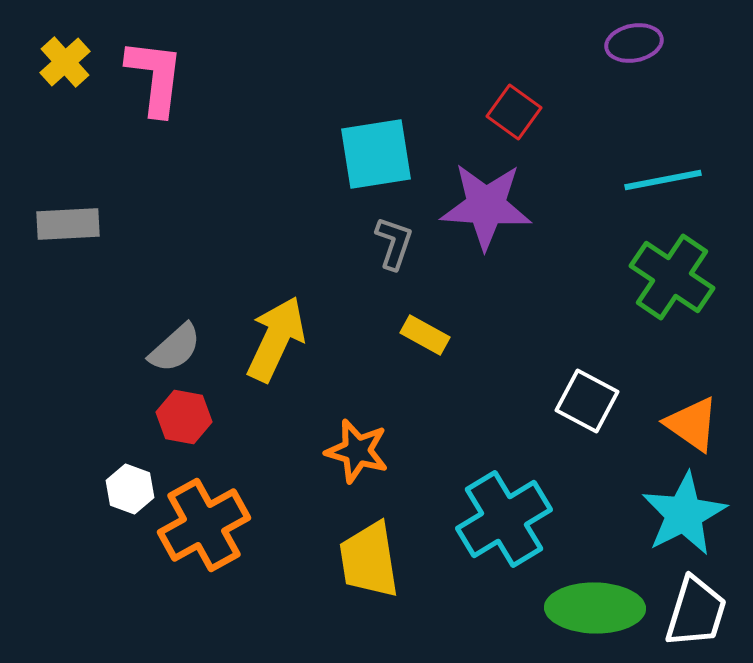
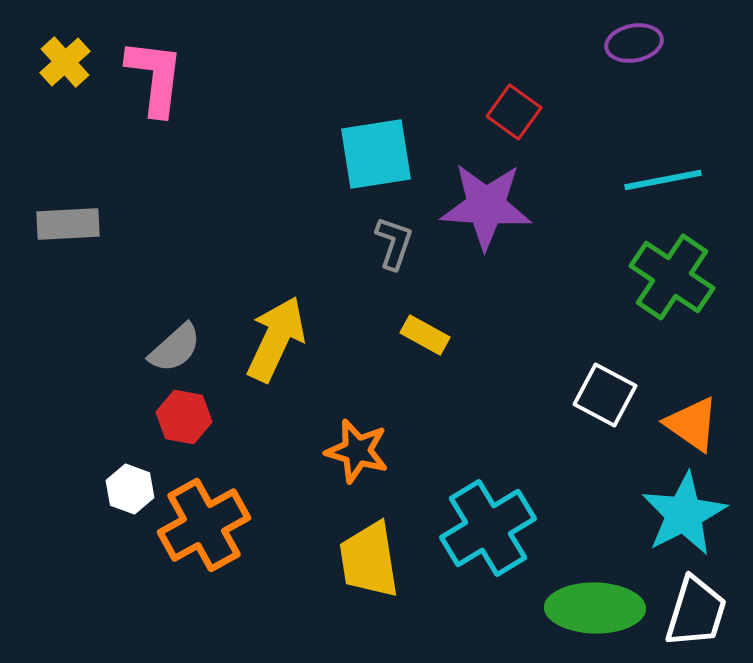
white square: moved 18 px right, 6 px up
cyan cross: moved 16 px left, 9 px down
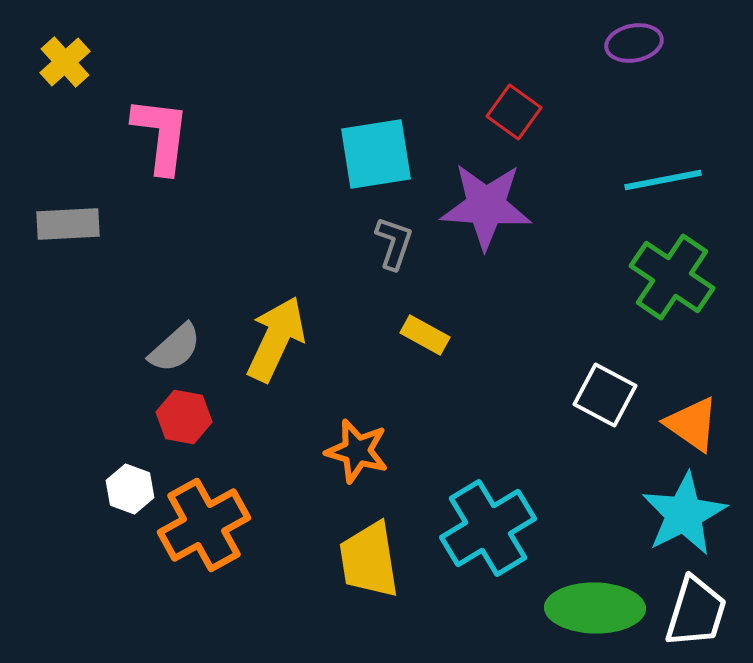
pink L-shape: moved 6 px right, 58 px down
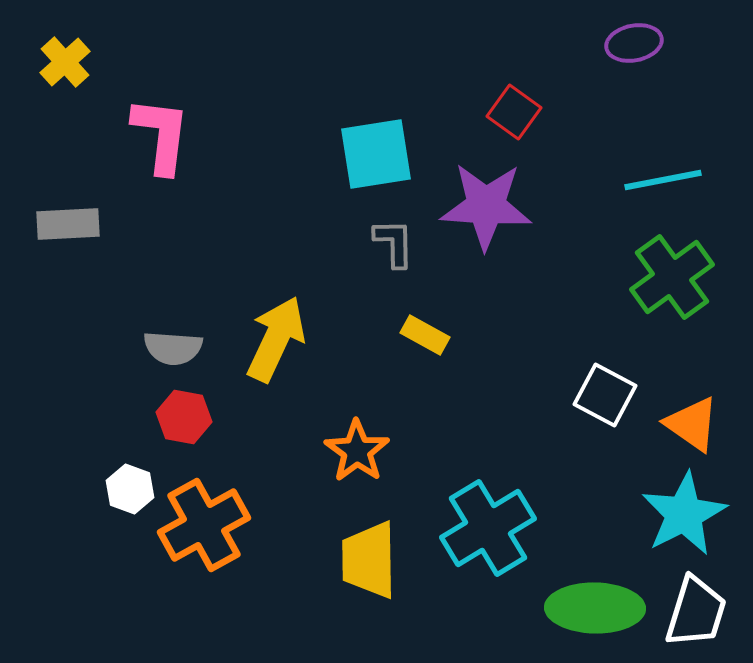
gray L-shape: rotated 20 degrees counterclockwise
green cross: rotated 20 degrees clockwise
gray semicircle: moved 2 px left; rotated 46 degrees clockwise
orange star: rotated 20 degrees clockwise
yellow trapezoid: rotated 8 degrees clockwise
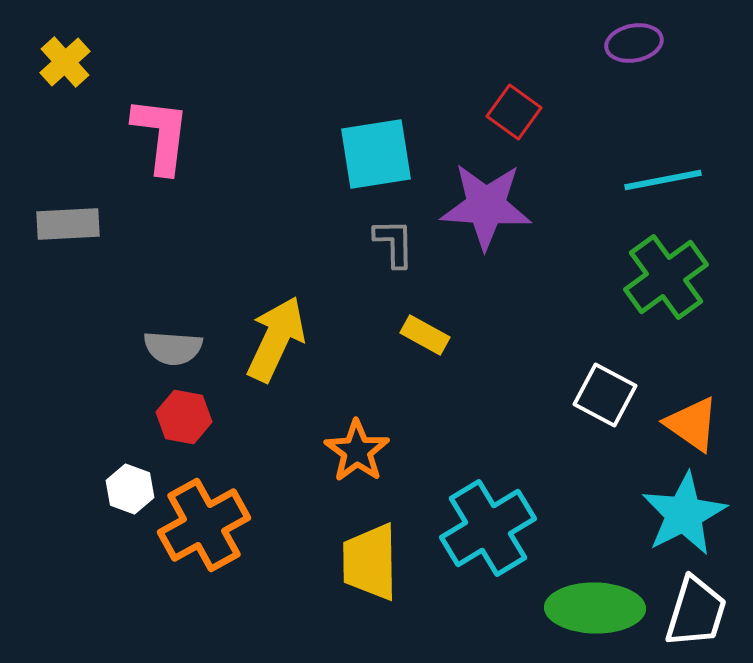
green cross: moved 6 px left
yellow trapezoid: moved 1 px right, 2 px down
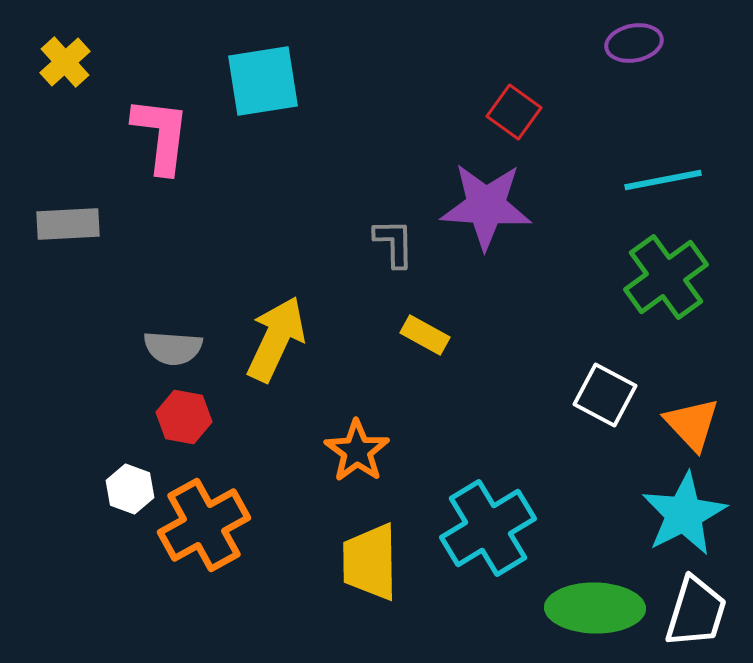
cyan square: moved 113 px left, 73 px up
orange triangle: rotated 12 degrees clockwise
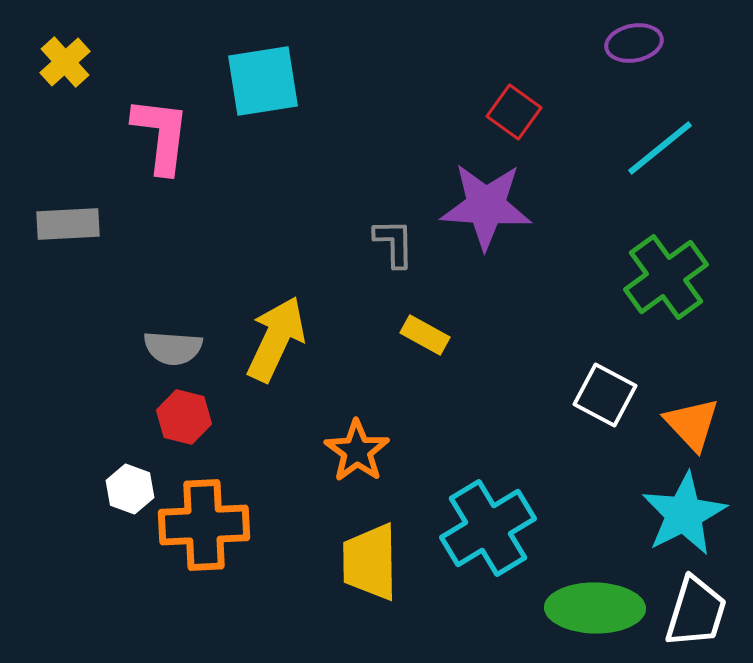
cyan line: moved 3 px left, 32 px up; rotated 28 degrees counterclockwise
red hexagon: rotated 4 degrees clockwise
orange cross: rotated 26 degrees clockwise
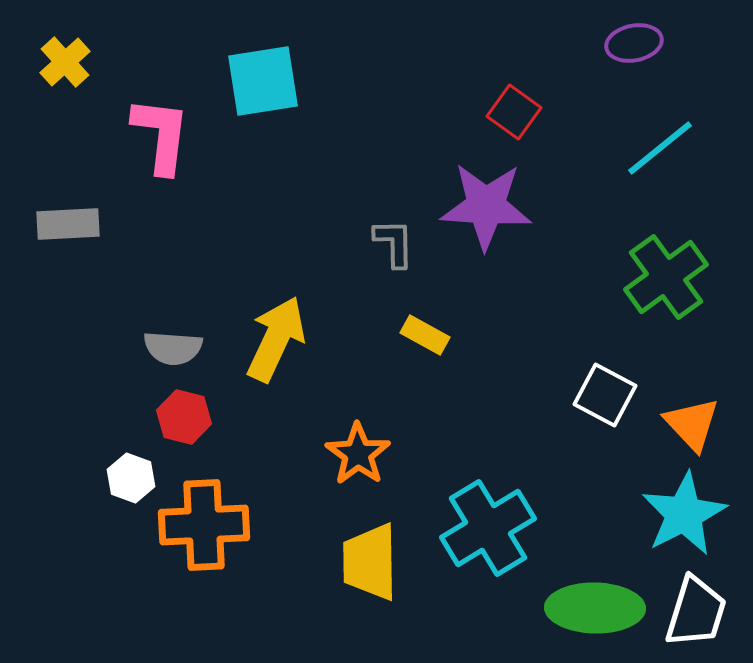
orange star: moved 1 px right, 3 px down
white hexagon: moved 1 px right, 11 px up
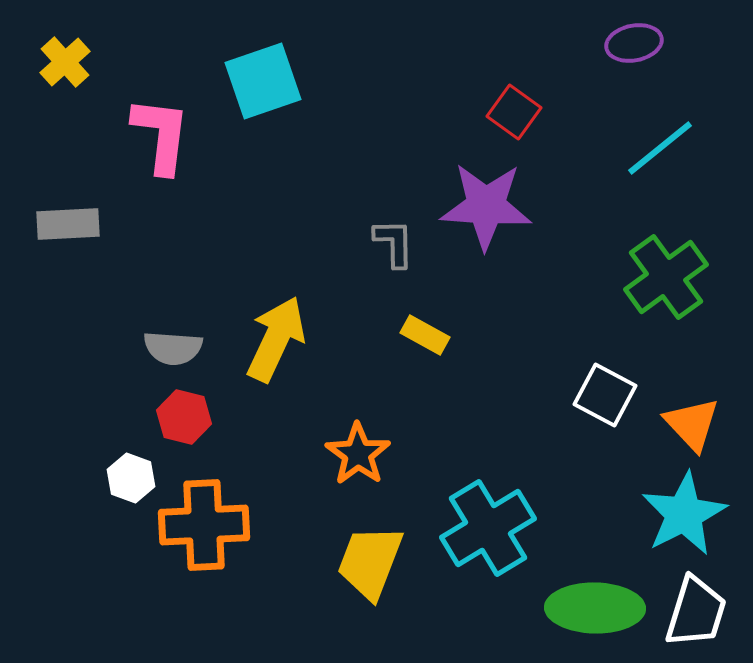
cyan square: rotated 10 degrees counterclockwise
yellow trapezoid: rotated 22 degrees clockwise
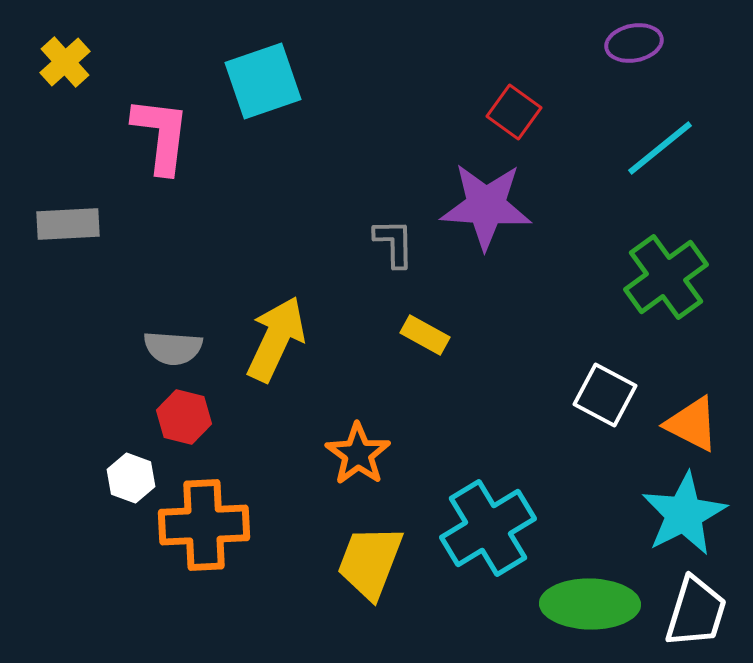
orange triangle: rotated 20 degrees counterclockwise
green ellipse: moved 5 px left, 4 px up
